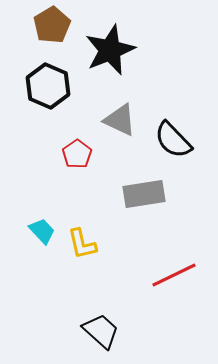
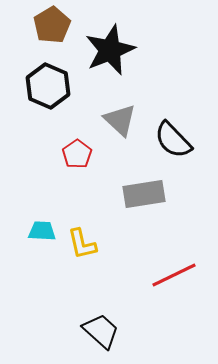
gray triangle: rotated 18 degrees clockwise
cyan trapezoid: rotated 44 degrees counterclockwise
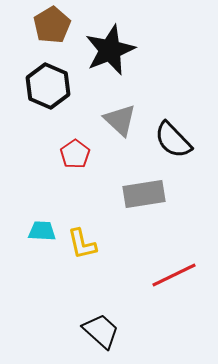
red pentagon: moved 2 px left
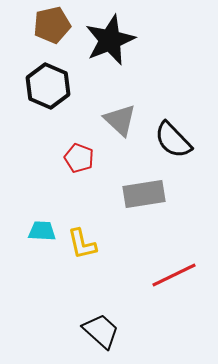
brown pentagon: rotated 18 degrees clockwise
black star: moved 10 px up
red pentagon: moved 4 px right, 4 px down; rotated 16 degrees counterclockwise
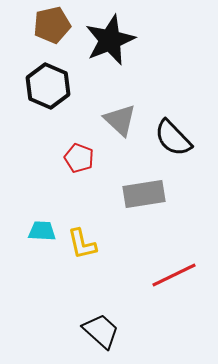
black semicircle: moved 2 px up
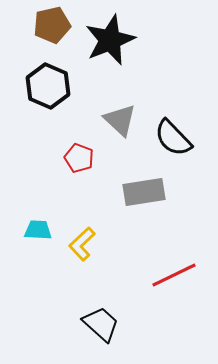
gray rectangle: moved 2 px up
cyan trapezoid: moved 4 px left, 1 px up
yellow L-shape: rotated 60 degrees clockwise
black trapezoid: moved 7 px up
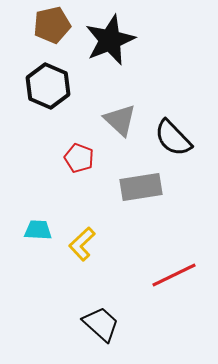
gray rectangle: moved 3 px left, 5 px up
